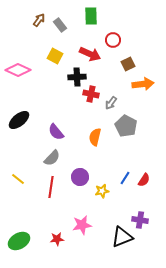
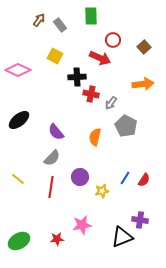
red arrow: moved 10 px right, 4 px down
brown square: moved 16 px right, 17 px up; rotated 16 degrees counterclockwise
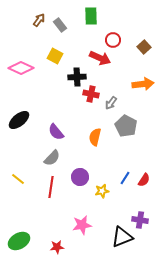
pink diamond: moved 3 px right, 2 px up
red star: moved 8 px down
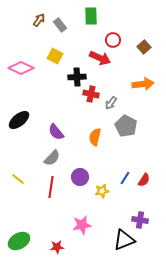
black triangle: moved 2 px right, 3 px down
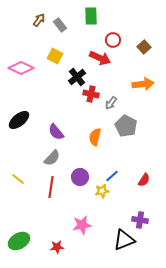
black cross: rotated 36 degrees counterclockwise
blue line: moved 13 px left, 2 px up; rotated 16 degrees clockwise
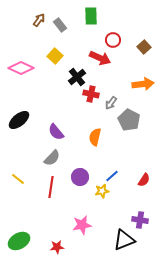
yellow square: rotated 14 degrees clockwise
gray pentagon: moved 3 px right, 6 px up
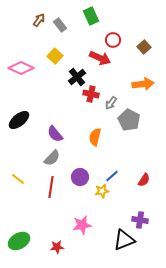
green rectangle: rotated 24 degrees counterclockwise
purple semicircle: moved 1 px left, 2 px down
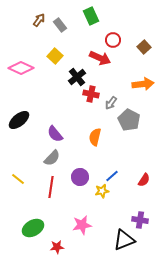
green ellipse: moved 14 px right, 13 px up
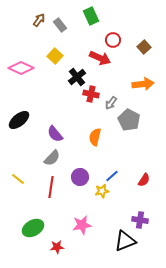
black triangle: moved 1 px right, 1 px down
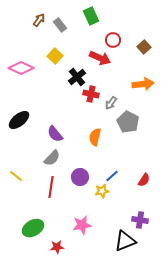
gray pentagon: moved 1 px left, 2 px down
yellow line: moved 2 px left, 3 px up
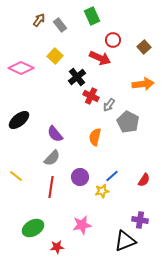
green rectangle: moved 1 px right
red cross: moved 2 px down; rotated 14 degrees clockwise
gray arrow: moved 2 px left, 2 px down
